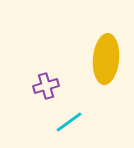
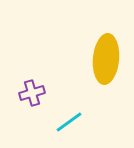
purple cross: moved 14 px left, 7 px down
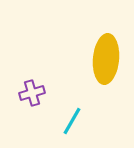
cyan line: moved 3 px right, 1 px up; rotated 24 degrees counterclockwise
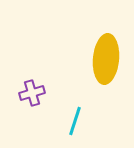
cyan line: moved 3 px right; rotated 12 degrees counterclockwise
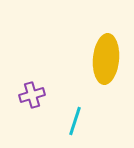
purple cross: moved 2 px down
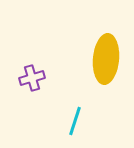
purple cross: moved 17 px up
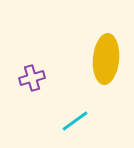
cyan line: rotated 36 degrees clockwise
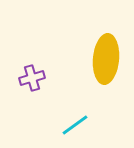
cyan line: moved 4 px down
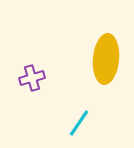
cyan line: moved 4 px right, 2 px up; rotated 20 degrees counterclockwise
